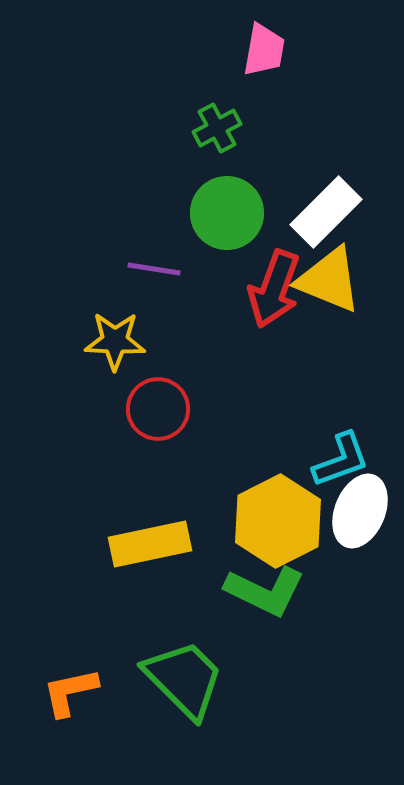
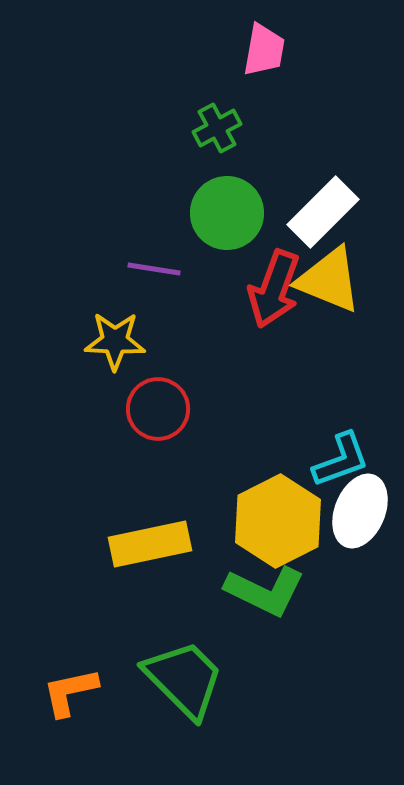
white rectangle: moved 3 px left
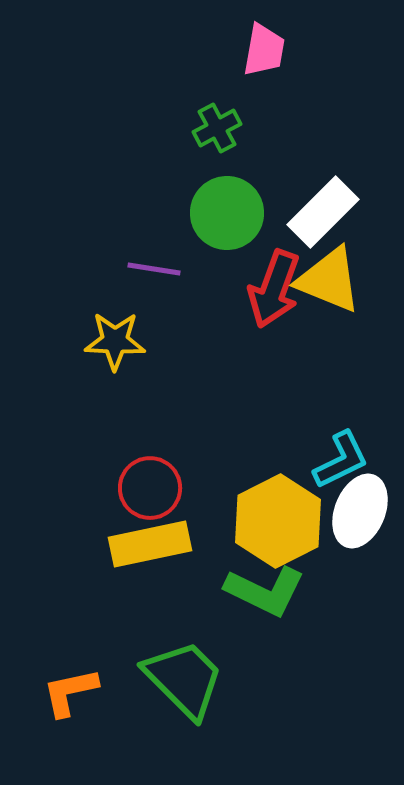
red circle: moved 8 px left, 79 px down
cyan L-shape: rotated 6 degrees counterclockwise
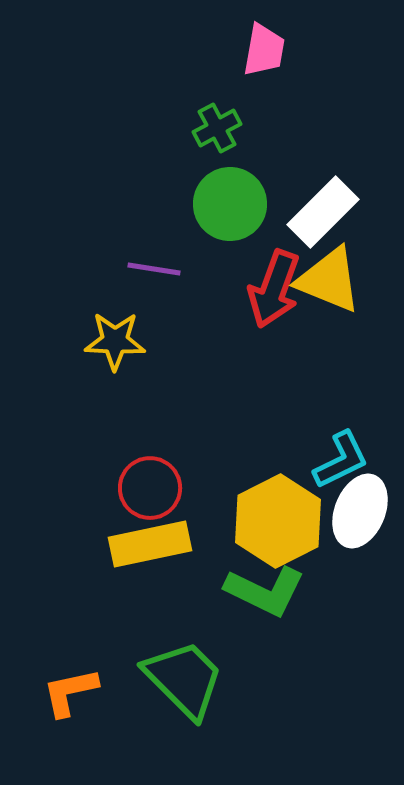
green circle: moved 3 px right, 9 px up
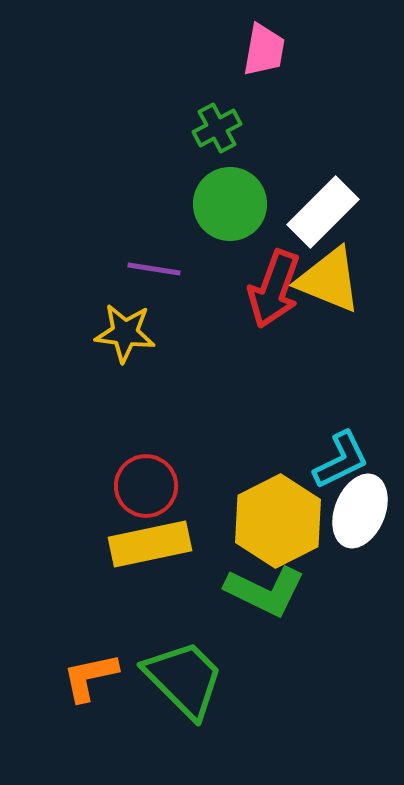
yellow star: moved 10 px right, 8 px up; rotated 4 degrees clockwise
red circle: moved 4 px left, 2 px up
orange L-shape: moved 20 px right, 15 px up
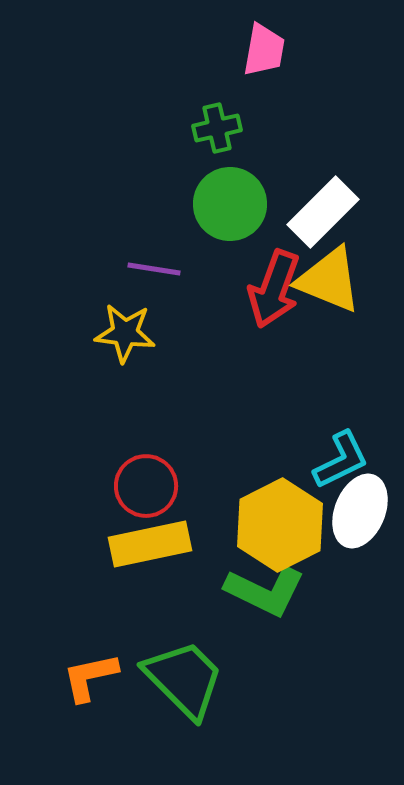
green cross: rotated 15 degrees clockwise
yellow hexagon: moved 2 px right, 4 px down
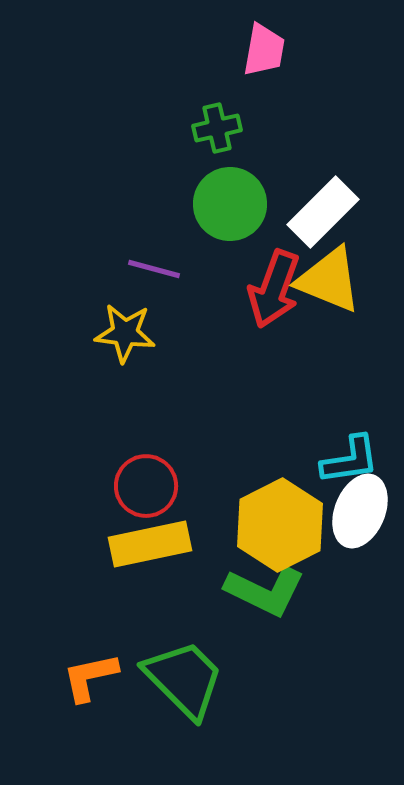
purple line: rotated 6 degrees clockwise
cyan L-shape: moved 9 px right; rotated 18 degrees clockwise
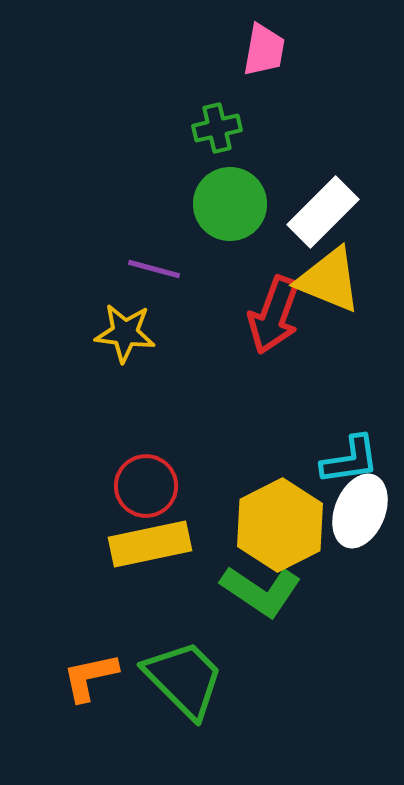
red arrow: moved 26 px down
green L-shape: moved 4 px left; rotated 8 degrees clockwise
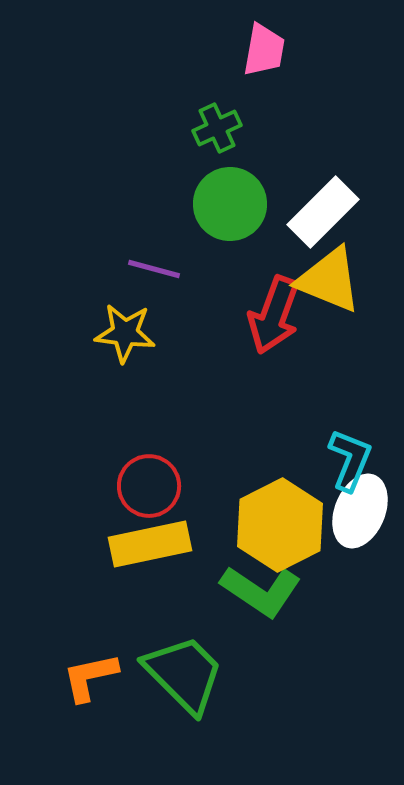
green cross: rotated 12 degrees counterclockwise
cyan L-shape: rotated 60 degrees counterclockwise
red circle: moved 3 px right
green trapezoid: moved 5 px up
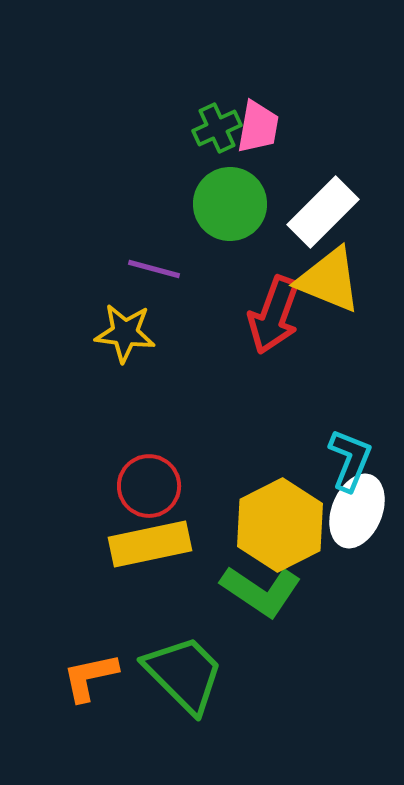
pink trapezoid: moved 6 px left, 77 px down
white ellipse: moved 3 px left
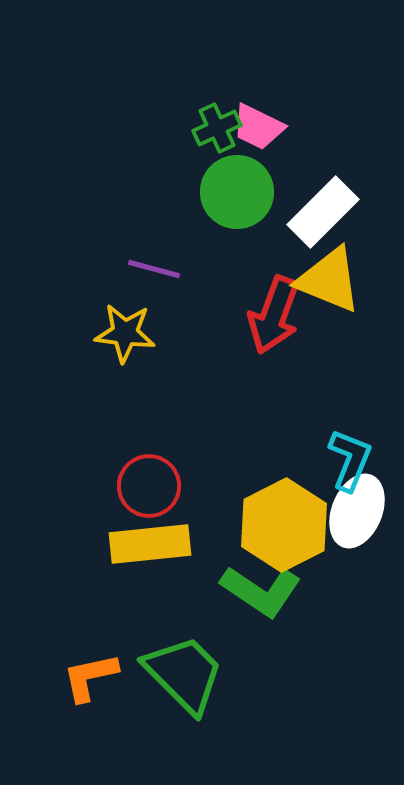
pink trapezoid: rotated 106 degrees clockwise
green circle: moved 7 px right, 12 px up
yellow hexagon: moved 4 px right
yellow rectangle: rotated 6 degrees clockwise
